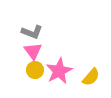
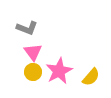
gray L-shape: moved 5 px left, 4 px up
pink triangle: moved 1 px down
yellow circle: moved 2 px left, 2 px down
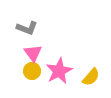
pink triangle: moved 1 px down
yellow circle: moved 1 px left, 1 px up
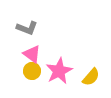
pink triangle: moved 1 px left, 1 px down; rotated 18 degrees counterclockwise
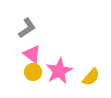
gray L-shape: rotated 55 degrees counterclockwise
yellow circle: moved 1 px right, 1 px down
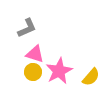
gray L-shape: rotated 10 degrees clockwise
pink triangle: moved 3 px right; rotated 18 degrees counterclockwise
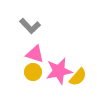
gray L-shape: moved 3 px right, 2 px up; rotated 70 degrees clockwise
pink star: rotated 16 degrees clockwise
yellow semicircle: moved 13 px left
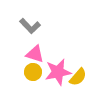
pink star: moved 1 px left, 1 px down
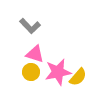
yellow circle: moved 2 px left
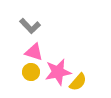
pink triangle: moved 1 px left, 2 px up
yellow semicircle: moved 5 px down
